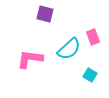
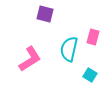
pink rectangle: rotated 35 degrees clockwise
cyan semicircle: rotated 145 degrees clockwise
pink L-shape: rotated 140 degrees clockwise
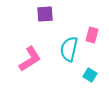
purple square: rotated 18 degrees counterclockwise
pink rectangle: moved 1 px left, 2 px up
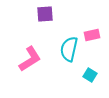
pink rectangle: rotated 63 degrees clockwise
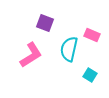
purple square: moved 9 px down; rotated 24 degrees clockwise
pink rectangle: rotated 35 degrees clockwise
pink L-shape: moved 1 px right, 4 px up
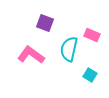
pink L-shape: rotated 112 degrees counterclockwise
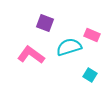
cyan semicircle: moved 2 px up; rotated 60 degrees clockwise
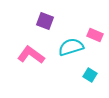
purple square: moved 2 px up
pink rectangle: moved 3 px right
cyan semicircle: moved 2 px right
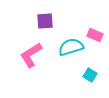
purple square: rotated 24 degrees counterclockwise
pink L-shape: rotated 68 degrees counterclockwise
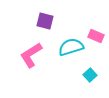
purple square: rotated 18 degrees clockwise
pink rectangle: moved 1 px right, 1 px down
cyan square: rotated 16 degrees clockwise
